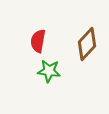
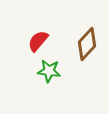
red semicircle: rotated 30 degrees clockwise
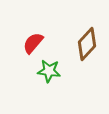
red semicircle: moved 5 px left, 2 px down
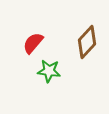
brown diamond: moved 2 px up
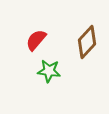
red semicircle: moved 3 px right, 3 px up
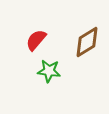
brown diamond: rotated 16 degrees clockwise
